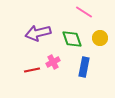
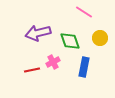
green diamond: moved 2 px left, 2 px down
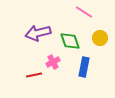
red line: moved 2 px right, 5 px down
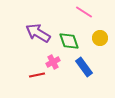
purple arrow: rotated 45 degrees clockwise
green diamond: moved 1 px left
blue rectangle: rotated 48 degrees counterclockwise
red line: moved 3 px right
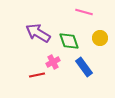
pink line: rotated 18 degrees counterclockwise
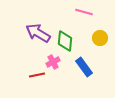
green diamond: moved 4 px left; rotated 25 degrees clockwise
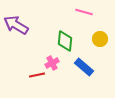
purple arrow: moved 22 px left, 8 px up
yellow circle: moved 1 px down
pink cross: moved 1 px left, 1 px down
blue rectangle: rotated 12 degrees counterclockwise
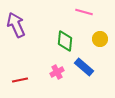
purple arrow: rotated 35 degrees clockwise
pink cross: moved 5 px right, 9 px down
red line: moved 17 px left, 5 px down
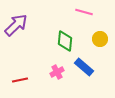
purple arrow: rotated 70 degrees clockwise
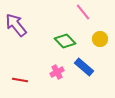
pink line: moved 1 px left; rotated 36 degrees clockwise
purple arrow: rotated 85 degrees counterclockwise
green diamond: rotated 50 degrees counterclockwise
red line: rotated 21 degrees clockwise
